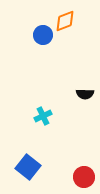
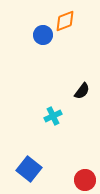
black semicircle: moved 3 px left, 3 px up; rotated 54 degrees counterclockwise
cyan cross: moved 10 px right
blue square: moved 1 px right, 2 px down
red circle: moved 1 px right, 3 px down
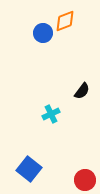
blue circle: moved 2 px up
cyan cross: moved 2 px left, 2 px up
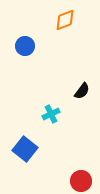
orange diamond: moved 1 px up
blue circle: moved 18 px left, 13 px down
blue square: moved 4 px left, 20 px up
red circle: moved 4 px left, 1 px down
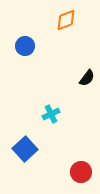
orange diamond: moved 1 px right
black semicircle: moved 5 px right, 13 px up
blue square: rotated 10 degrees clockwise
red circle: moved 9 px up
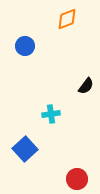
orange diamond: moved 1 px right, 1 px up
black semicircle: moved 1 px left, 8 px down
cyan cross: rotated 18 degrees clockwise
red circle: moved 4 px left, 7 px down
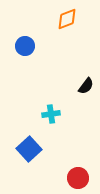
blue square: moved 4 px right
red circle: moved 1 px right, 1 px up
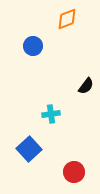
blue circle: moved 8 px right
red circle: moved 4 px left, 6 px up
